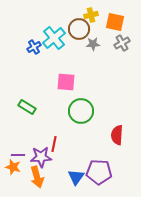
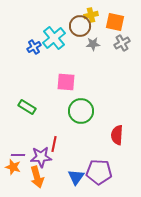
brown circle: moved 1 px right, 3 px up
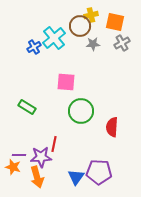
red semicircle: moved 5 px left, 8 px up
purple line: moved 1 px right
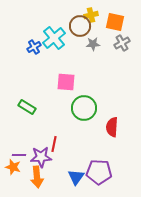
green circle: moved 3 px right, 3 px up
orange arrow: rotated 10 degrees clockwise
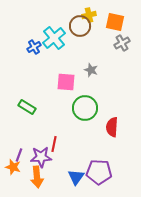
yellow cross: moved 2 px left
gray star: moved 2 px left, 26 px down; rotated 24 degrees clockwise
green circle: moved 1 px right
purple line: rotated 72 degrees counterclockwise
